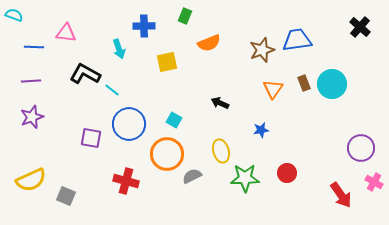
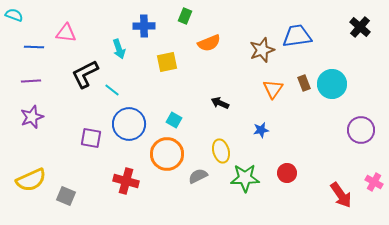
blue trapezoid: moved 4 px up
black L-shape: rotated 56 degrees counterclockwise
purple circle: moved 18 px up
gray semicircle: moved 6 px right
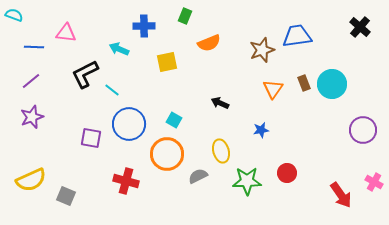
cyan arrow: rotated 132 degrees clockwise
purple line: rotated 36 degrees counterclockwise
purple circle: moved 2 px right
green star: moved 2 px right, 3 px down
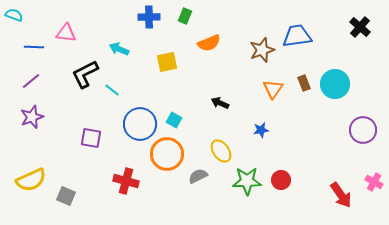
blue cross: moved 5 px right, 9 px up
cyan circle: moved 3 px right
blue circle: moved 11 px right
yellow ellipse: rotated 20 degrees counterclockwise
red circle: moved 6 px left, 7 px down
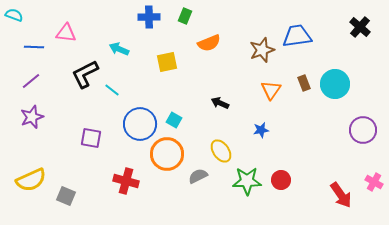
orange triangle: moved 2 px left, 1 px down
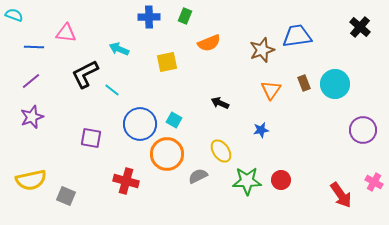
yellow semicircle: rotated 12 degrees clockwise
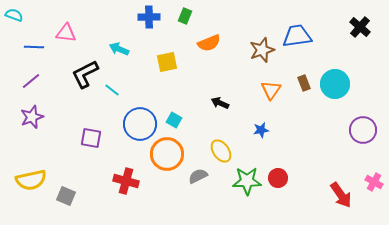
red circle: moved 3 px left, 2 px up
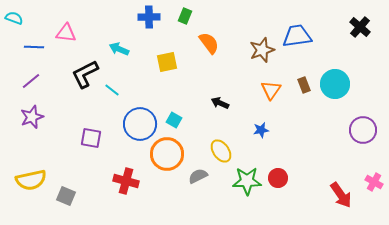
cyan semicircle: moved 3 px down
orange semicircle: rotated 105 degrees counterclockwise
brown rectangle: moved 2 px down
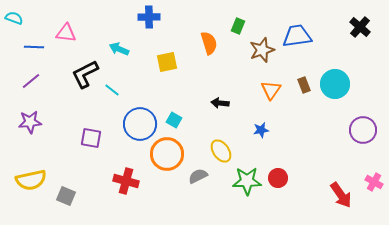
green rectangle: moved 53 px right, 10 px down
orange semicircle: rotated 20 degrees clockwise
black arrow: rotated 18 degrees counterclockwise
purple star: moved 2 px left, 5 px down; rotated 15 degrees clockwise
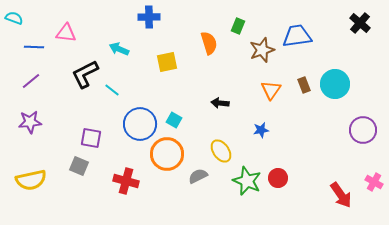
black cross: moved 4 px up
green star: rotated 24 degrees clockwise
gray square: moved 13 px right, 30 px up
